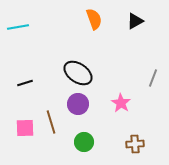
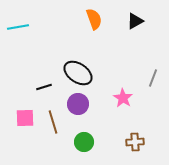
black line: moved 19 px right, 4 px down
pink star: moved 2 px right, 5 px up
brown line: moved 2 px right
pink square: moved 10 px up
brown cross: moved 2 px up
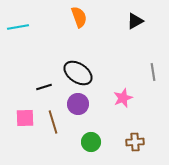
orange semicircle: moved 15 px left, 2 px up
gray line: moved 6 px up; rotated 30 degrees counterclockwise
pink star: rotated 18 degrees clockwise
green circle: moved 7 px right
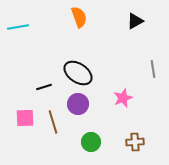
gray line: moved 3 px up
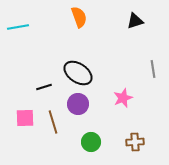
black triangle: rotated 12 degrees clockwise
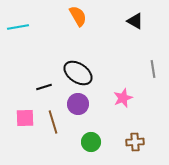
orange semicircle: moved 1 px left, 1 px up; rotated 10 degrees counterclockwise
black triangle: rotated 48 degrees clockwise
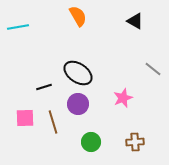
gray line: rotated 42 degrees counterclockwise
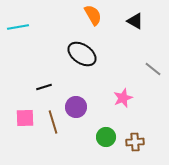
orange semicircle: moved 15 px right, 1 px up
black ellipse: moved 4 px right, 19 px up
purple circle: moved 2 px left, 3 px down
green circle: moved 15 px right, 5 px up
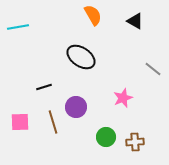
black ellipse: moved 1 px left, 3 px down
pink square: moved 5 px left, 4 px down
